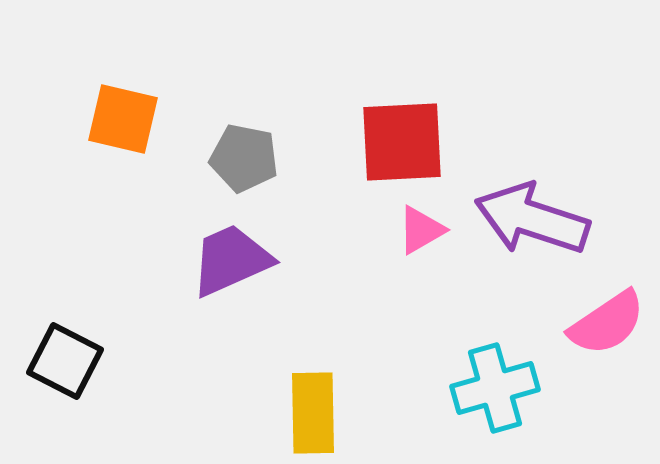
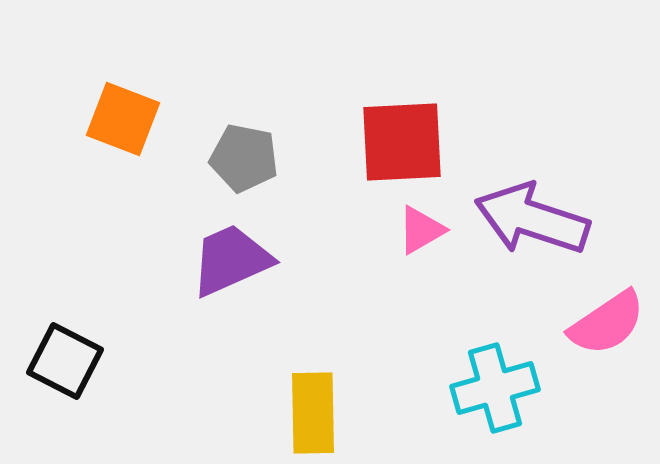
orange square: rotated 8 degrees clockwise
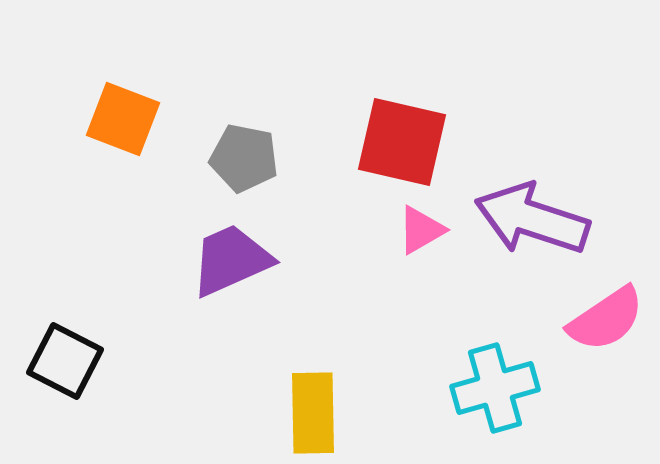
red square: rotated 16 degrees clockwise
pink semicircle: moved 1 px left, 4 px up
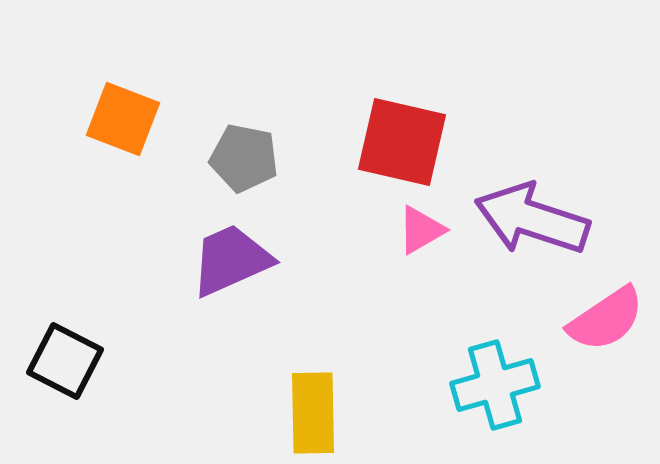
cyan cross: moved 3 px up
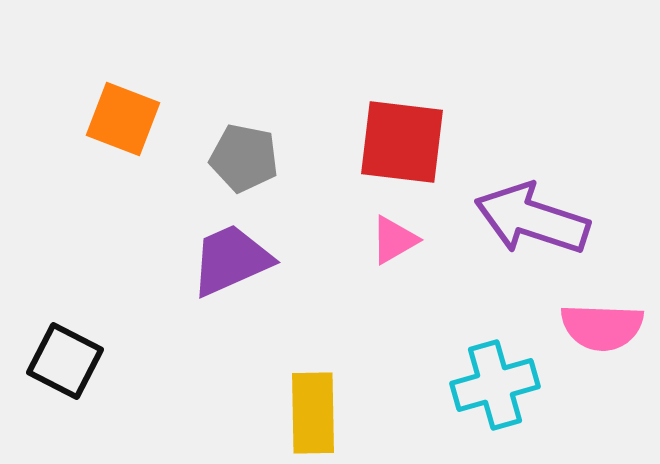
red square: rotated 6 degrees counterclockwise
pink triangle: moved 27 px left, 10 px down
pink semicircle: moved 4 px left, 8 px down; rotated 36 degrees clockwise
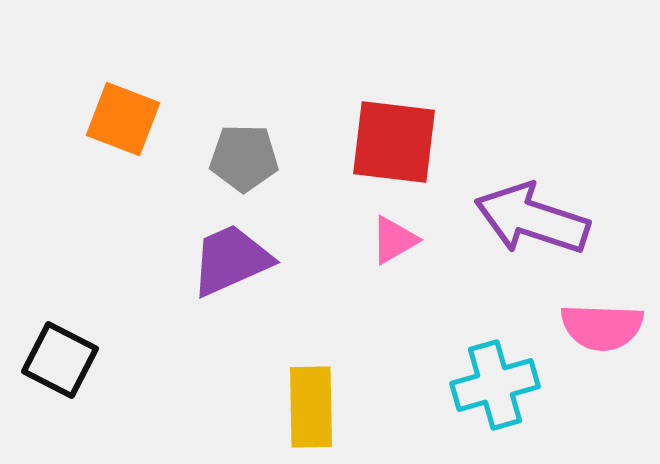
red square: moved 8 px left
gray pentagon: rotated 10 degrees counterclockwise
black square: moved 5 px left, 1 px up
yellow rectangle: moved 2 px left, 6 px up
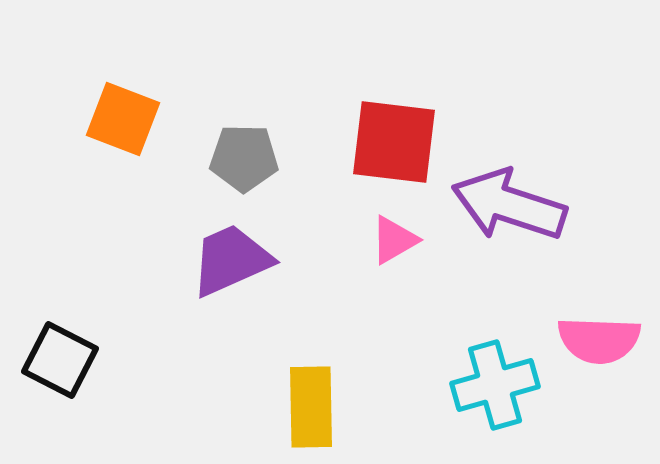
purple arrow: moved 23 px left, 14 px up
pink semicircle: moved 3 px left, 13 px down
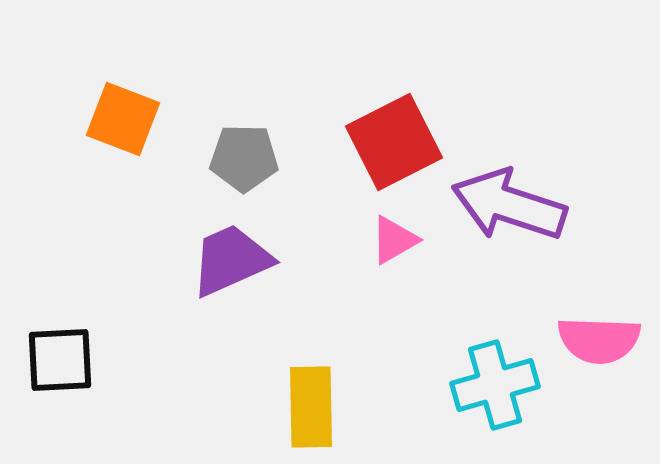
red square: rotated 34 degrees counterclockwise
black square: rotated 30 degrees counterclockwise
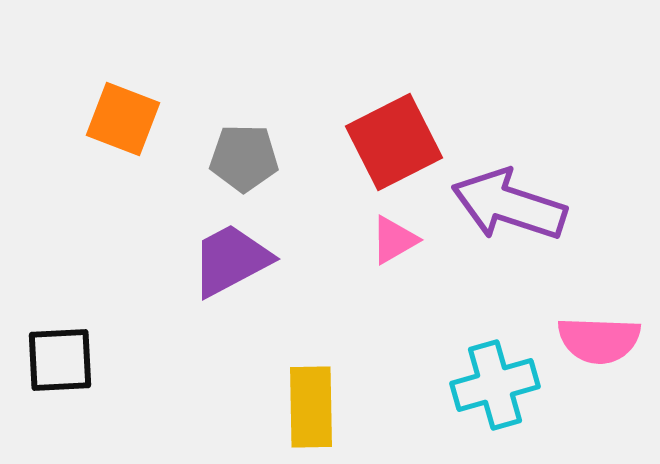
purple trapezoid: rotated 4 degrees counterclockwise
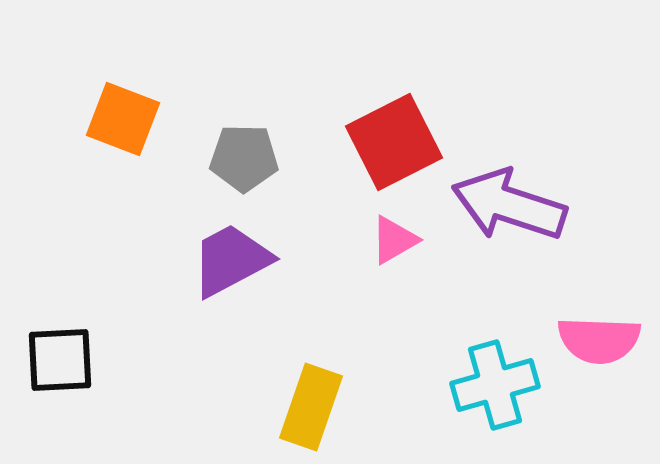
yellow rectangle: rotated 20 degrees clockwise
